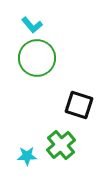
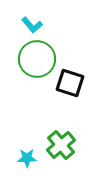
green circle: moved 1 px down
black square: moved 9 px left, 22 px up
cyan star: moved 2 px down
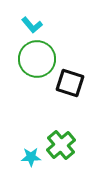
cyan star: moved 4 px right, 1 px up
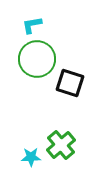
cyan L-shape: rotated 120 degrees clockwise
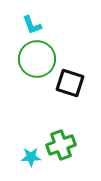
cyan L-shape: rotated 100 degrees counterclockwise
green cross: rotated 20 degrees clockwise
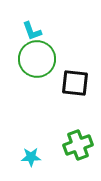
cyan L-shape: moved 6 px down
black square: moved 5 px right; rotated 12 degrees counterclockwise
green cross: moved 17 px right
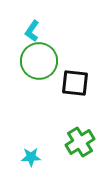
cyan L-shape: rotated 55 degrees clockwise
green circle: moved 2 px right, 2 px down
green cross: moved 2 px right, 3 px up; rotated 12 degrees counterclockwise
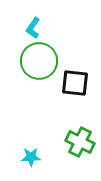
cyan L-shape: moved 1 px right, 3 px up
green cross: rotated 32 degrees counterclockwise
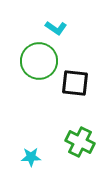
cyan L-shape: moved 23 px right; rotated 90 degrees counterclockwise
